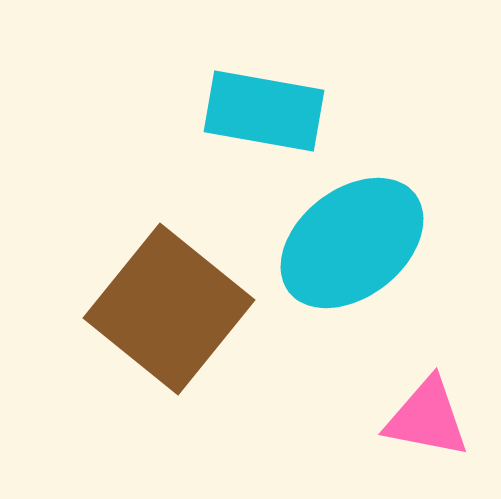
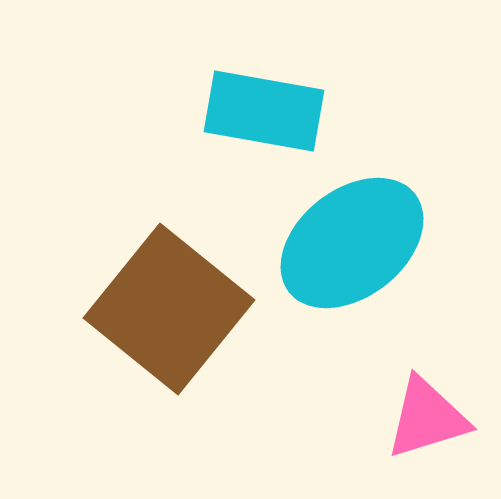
pink triangle: rotated 28 degrees counterclockwise
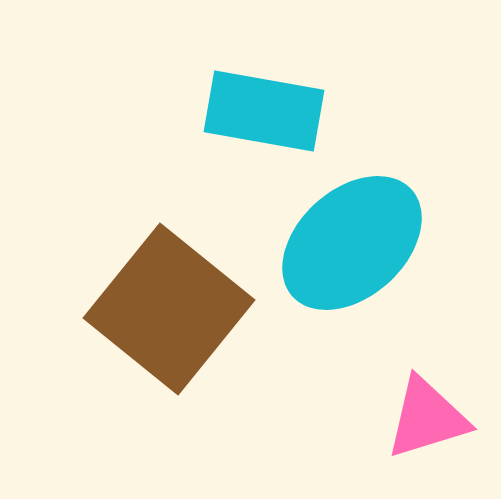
cyan ellipse: rotated 4 degrees counterclockwise
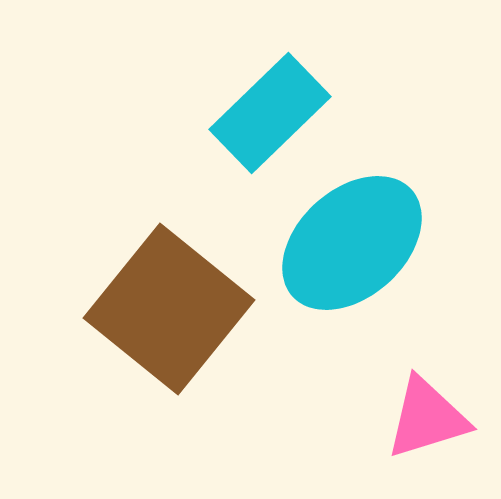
cyan rectangle: moved 6 px right, 2 px down; rotated 54 degrees counterclockwise
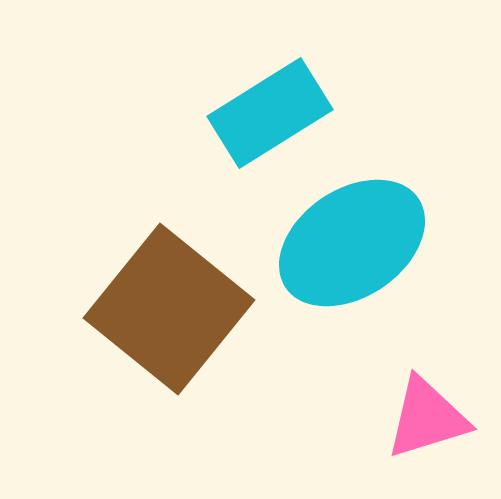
cyan rectangle: rotated 12 degrees clockwise
cyan ellipse: rotated 8 degrees clockwise
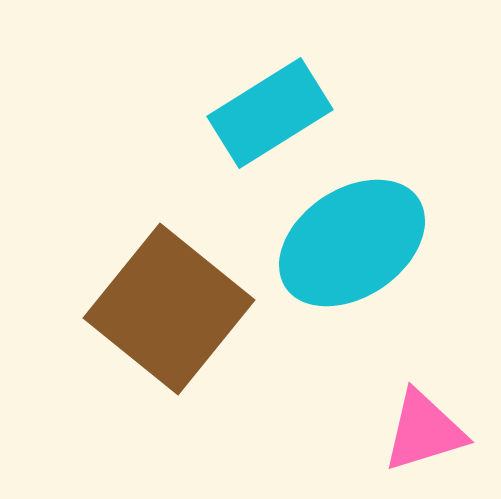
pink triangle: moved 3 px left, 13 px down
